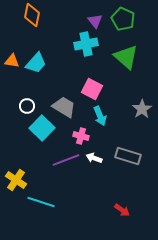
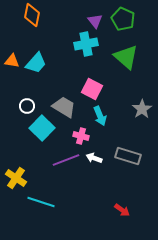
yellow cross: moved 2 px up
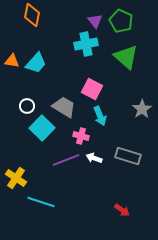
green pentagon: moved 2 px left, 2 px down
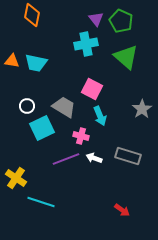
purple triangle: moved 1 px right, 2 px up
cyan trapezoid: rotated 60 degrees clockwise
cyan square: rotated 20 degrees clockwise
purple line: moved 1 px up
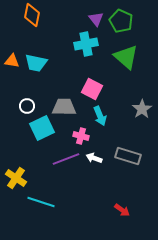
gray trapezoid: rotated 30 degrees counterclockwise
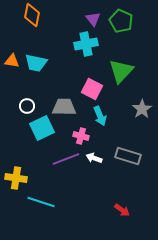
purple triangle: moved 3 px left
green triangle: moved 5 px left, 14 px down; rotated 32 degrees clockwise
yellow cross: rotated 25 degrees counterclockwise
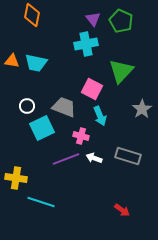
gray trapezoid: rotated 20 degrees clockwise
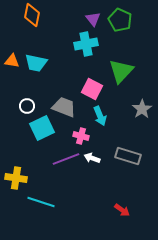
green pentagon: moved 1 px left, 1 px up
white arrow: moved 2 px left
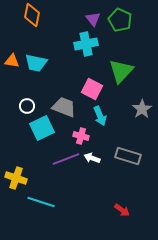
yellow cross: rotated 10 degrees clockwise
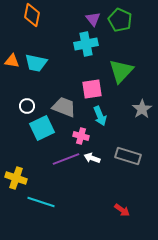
pink square: rotated 35 degrees counterclockwise
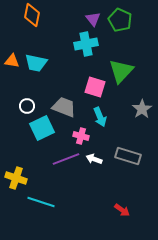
pink square: moved 3 px right, 2 px up; rotated 25 degrees clockwise
cyan arrow: moved 1 px down
white arrow: moved 2 px right, 1 px down
